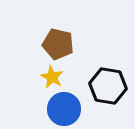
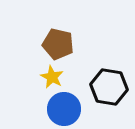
black hexagon: moved 1 px right, 1 px down
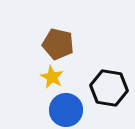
black hexagon: moved 1 px down
blue circle: moved 2 px right, 1 px down
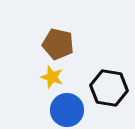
yellow star: rotated 10 degrees counterclockwise
blue circle: moved 1 px right
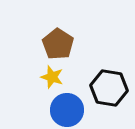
brown pentagon: rotated 20 degrees clockwise
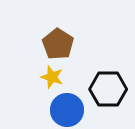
black hexagon: moved 1 px left, 1 px down; rotated 9 degrees counterclockwise
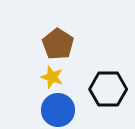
blue circle: moved 9 px left
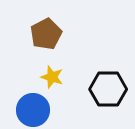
brown pentagon: moved 12 px left, 10 px up; rotated 12 degrees clockwise
blue circle: moved 25 px left
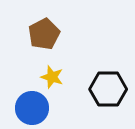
brown pentagon: moved 2 px left
blue circle: moved 1 px left, 2 px up
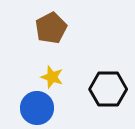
brown pentagon: moved 7 px right, 6 px up
blue circle: moved 5 px right
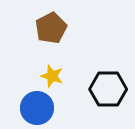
yellow star: moved 1 px up
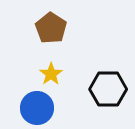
brown pentagon: rotated 12 degrees counterclockwise
yellow star: moved 1 px left, 2 px up; rotated 20 degrees clockwise
